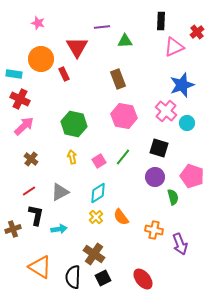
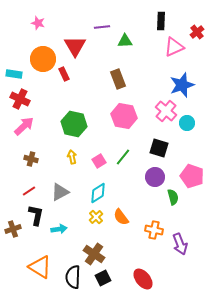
red triangle at (77, 47): moved 2 px left, 1 px up
orange circle at (41, 59): moved 2 px right
brown cross at (31, 159): rotated 24 degrees counterclockwise
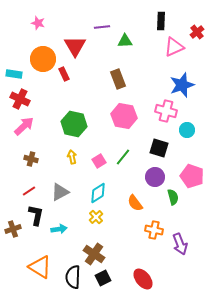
pink cross at (166, 111): rotated 25 degrees counterclockwise
cyan circle at (187, 123): moved 7 px down
orange semicircle at (121, 217): moved 14 px right, 14 px up
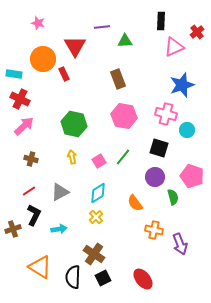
pink cross at (166, 111): moved 3 px down
black L-shape at (36, 215): moved 2 px left; rotated 15 degrees clockwise
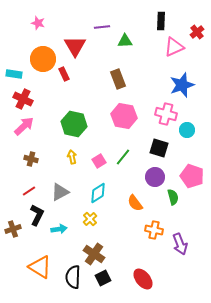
red cross at (20, 99): moved 3 px right
black L-shape at (34, 215): moved 3 px right
yellow cross at (96, 217): moved 6 px left, 2 px down
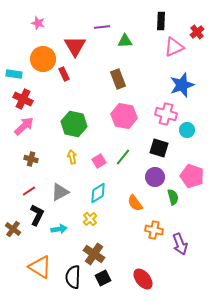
brown cross at (13, 229): rotated 35 degrees counterclockwise
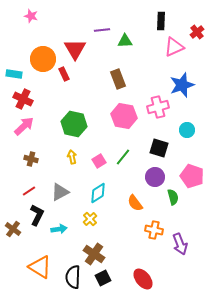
pink star at (38, 23): moved 7 px left, 7 px up
purple line at (102, 27): moved 3 px down
red triangle at (75, 46): moved 3 px down
pink cross at (166, 114): moved 8 px left, 7 px up; rotated 30 degrees counterclockwise
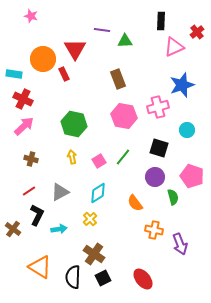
purple line at (102, 30): rotated 14 degrees clockwise
